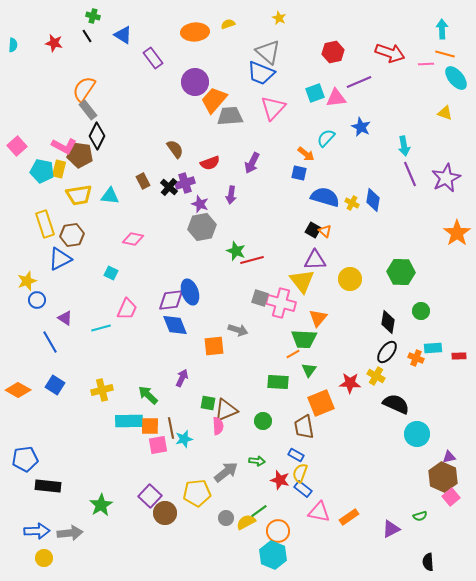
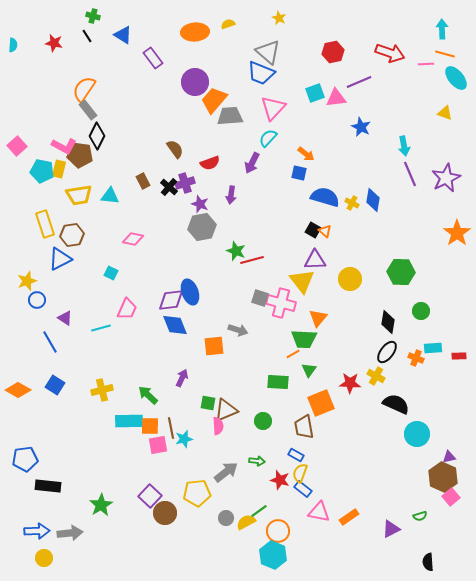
cyan semicircle at (326, 138): moved 58 px left
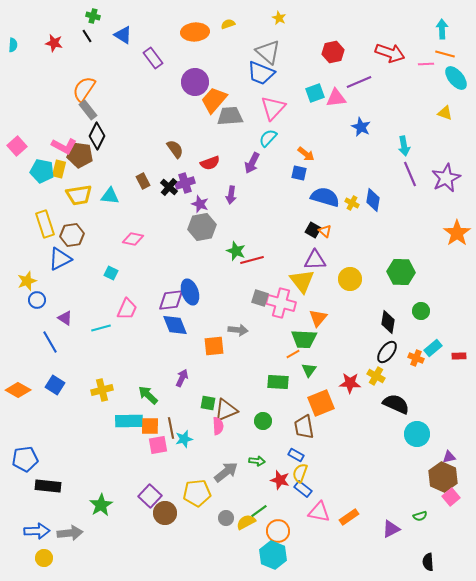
gray arrow at (238, 330): rotated 12 degrees counterclockwise
cyan rectangle at (433, 348): rotated 36 degrees counterclockwise
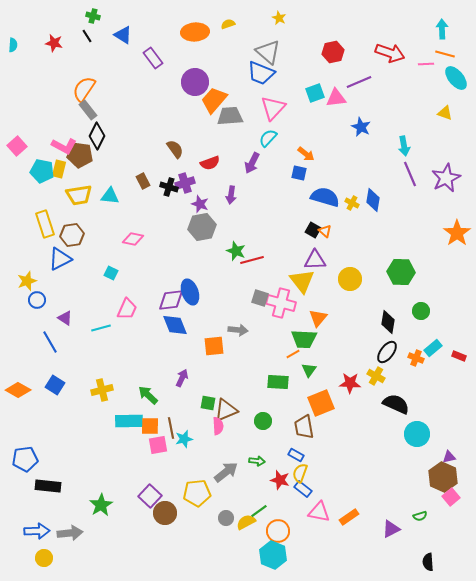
black cross at (169, 187): rotated 24 degrees counterclockwise
red rectangle at (459, 356): rotated 24 degrees clockwise
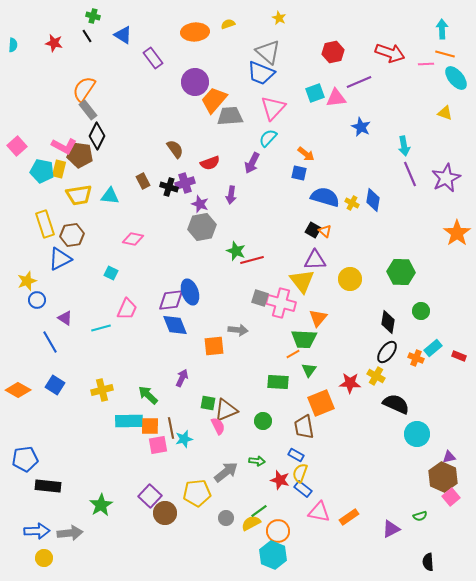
pink semicircle at (218, 426): rotated 24 degrees counterclockwise
yellow semicircle at (246, 522): moved 5 px right, 1 px down
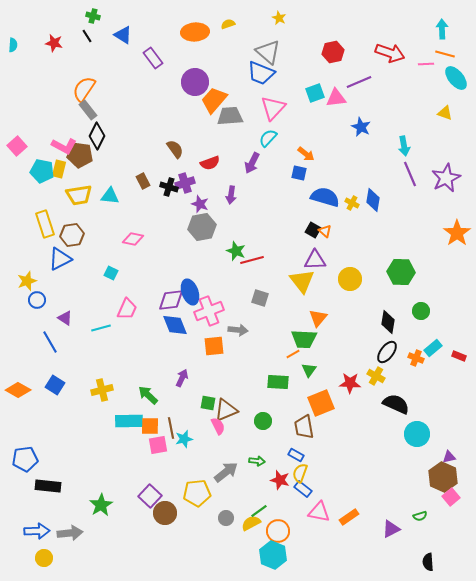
pink cross at (281, 303): moved 72 px left, 8 px down; rotated 36 degrees counterclockwise
